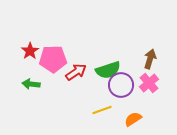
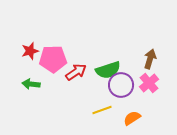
red star: rotated 18 degrees clockwise
orange semicircle: moved 1 px left, 1 px up
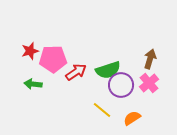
green arrow: moved 2 px right
yellow line: rotated 60 degrees clockwise
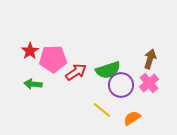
red star: rotated 18 degrees counterclockwise
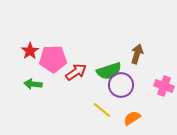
brown arrow: moved 13 px left, 5 px up
green semicircle: moved 1 px right, 1 px down
pink cross: moved 15 px right, 3 px down; rotated 30 degrees counterclockwise
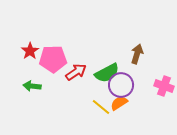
green semicircle: moved 2 px left, 2 px down; rotated 10 degrees counterclockwise
green arrow: moved 1 px left, 2 px down
yellow line: moved 1 px left, 3 px up
orange semicircle: moved 13 px left, 15 px up
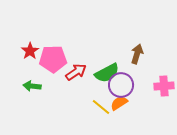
pink cross: rotated 24 degrees counterclockwise
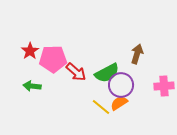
red arrow: rotated 75 degrees clockwise
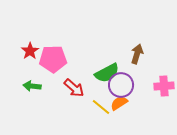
red arrow: moved 2 px left, 16 px down
